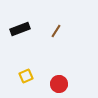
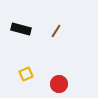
black rectangle: moved 1 px right; rotated 36 degrees clockwise
yellow square: moved 2 px up
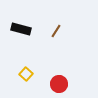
yellow square: rotated 24 degrees counterclockwise
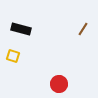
brown line: moved 27 px right, 2 px up
yellow square: moved 13 px left, 18 px up; rotated 24 degrees counterclockwise
